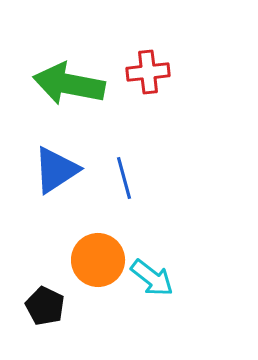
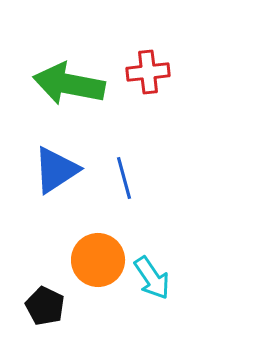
cyan arrow: rotated 18 degrees clockwise
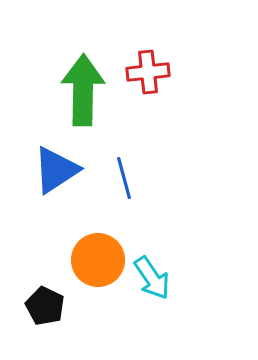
green arrow: moved 14 px right, 6 px down; rotated 80 degrees clockwise
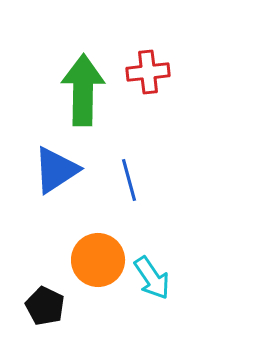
blue line: moved 5 px right, 2 px down
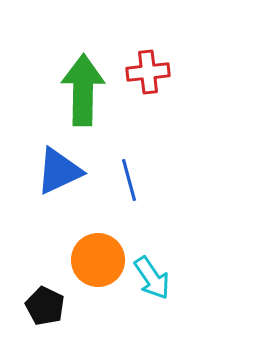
blue triangle: moved 3 px right, 1 px down; rotated 8 degrees clockwise
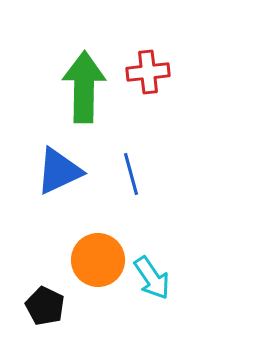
green arrow: moved 1 px right, 3 px up
blue line: moved 2 px right, 6 px up
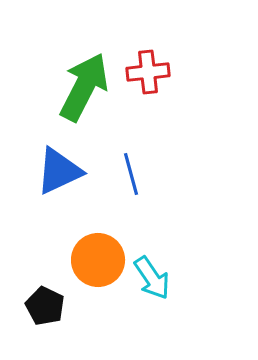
green arrow: rotated 26 degrees clockwise
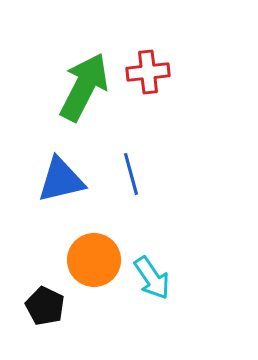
blue triangle: moved 2 px right, 9 px down; rotated 12 degrees clockwise
orange circle: moved 4 px left
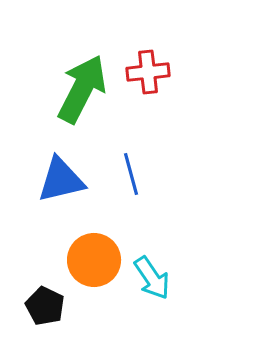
green arrow: moved 2 px left, 2 px down
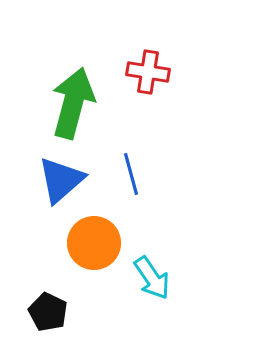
red cross: rotated 15 degrees clockwise
green arrow: moved 9 px left, 14 px down; rotated 12 degrees counterclockwise
blue triangle: rotated 28 degrees counterclockwise
orange circle: moved 17 px up
black pentagon: moved 3 px right, 6 px down
